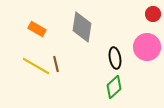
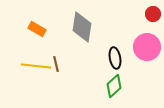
yellow line: rotated 24 degrees counterclockwise
green diamond: moved 1 px up
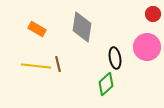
brown line: moved 2 px right
green diamond: moved 8 px left, 2 px up
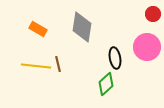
orange rectangle: moved 1 px right
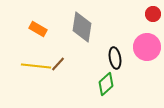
brown line: rotated 56 degrees clockwise
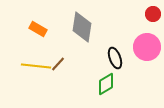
black ellipse: rotated 10 degrees counterclockwise
green diamond: rotated 10 degrees clockwise
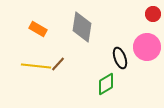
black ellipse: moved 5 px right
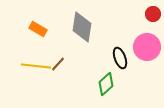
green diamond: rotated 10 degrees counterclockwise
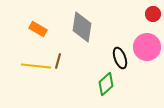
brown line: moved 3 px up; rotated 28 degrees counterclockwise
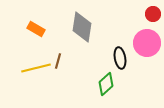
orange rectangle: moved 2 px left
pink circle: moved 4 px up
black ellipse: rotated 10 degrees clockwise
yellow line: moved 2 px down; rotated 20 degrees counterclockwise
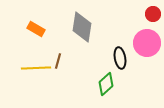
yellow line: rotated 12 degrees clockwise
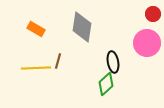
black ellipse: moved 7 px left, 4 px down
